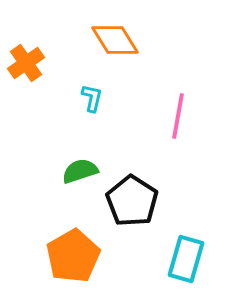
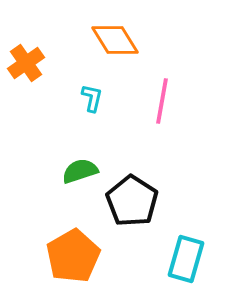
pink line: moved 16 px left, 15 px up
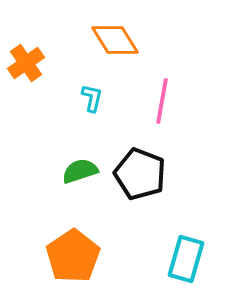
black pentagon: moved 8 px right, 27 px up; rotated 12 degrees counterclockwise
orange pentagon: rotated 4 degrees counterclockwise
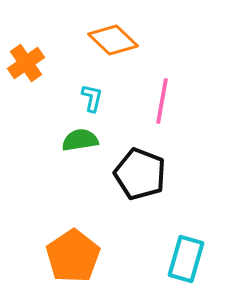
orange diamond: moved 2 px left; rotated 15 degrees counterclockwise
green semicircle: moved 31 px up; rotated 9 degrees clockwise
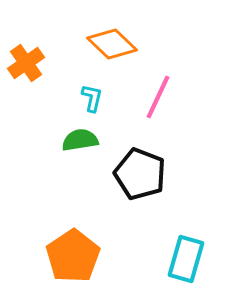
orange diamond: moved 1 px left, 4 px down
pink line: moved 4 px left, 4 px up; rotated 15 degrees clockwise
